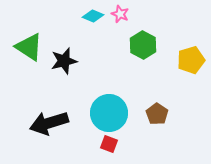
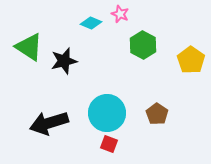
cyan diamond: moved 2 px left, 7 px down
yellow pentagon: rotated 20 degrees counterclockwise
cyan circle: moved 2 px left
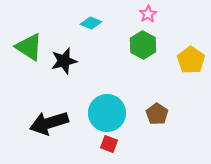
pink star: moved 28 px right; rotated 18 degrees clockwise
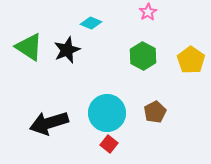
pink star: moved 2 px up
green hexagon: moved 11 px down
black star: moved 3 px right, 11 px up; rotated 8 degrees counterclockwise
brown pentagon: moved 2 px left, 2 px up; rotated 10 degrees clockwise
red square: rotated 18 degrees clockwise
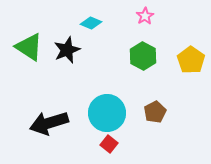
pink star: moved 3 px left, 4 px down
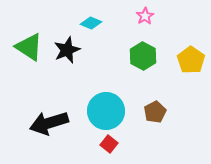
cyan circle: moved 1 px left, 2 px up
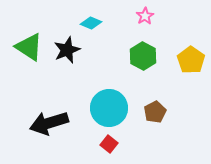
cyan circle: moved 3 px right, 3 px up
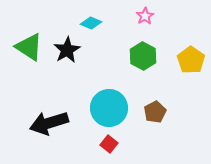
black star: rotated 8 degrees counterclockwise
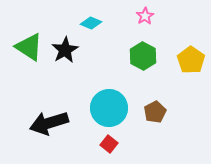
black star: moved 2 px left
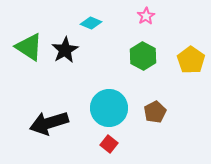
pink star: moved 1 px right
